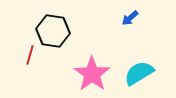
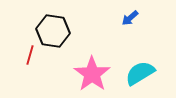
cyan semicircle: moved 1 px right
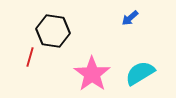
red line: moved 2 px down
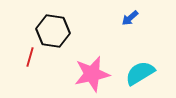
pink star: rotated 24 degrees clockwise
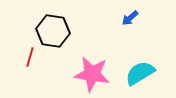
pink star: rotated 21 degrees clockwise
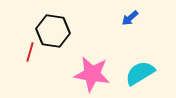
red line: moved 5 px up
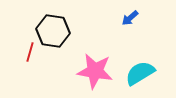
pink star: moved 3 px right, 3 px up
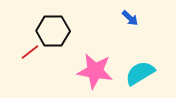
blue arrow: rotated 96 degrees counterclockwise
black hexagon: rotated 8 degrees counterclockwise
red line: rotated 36 degrees clockwise
